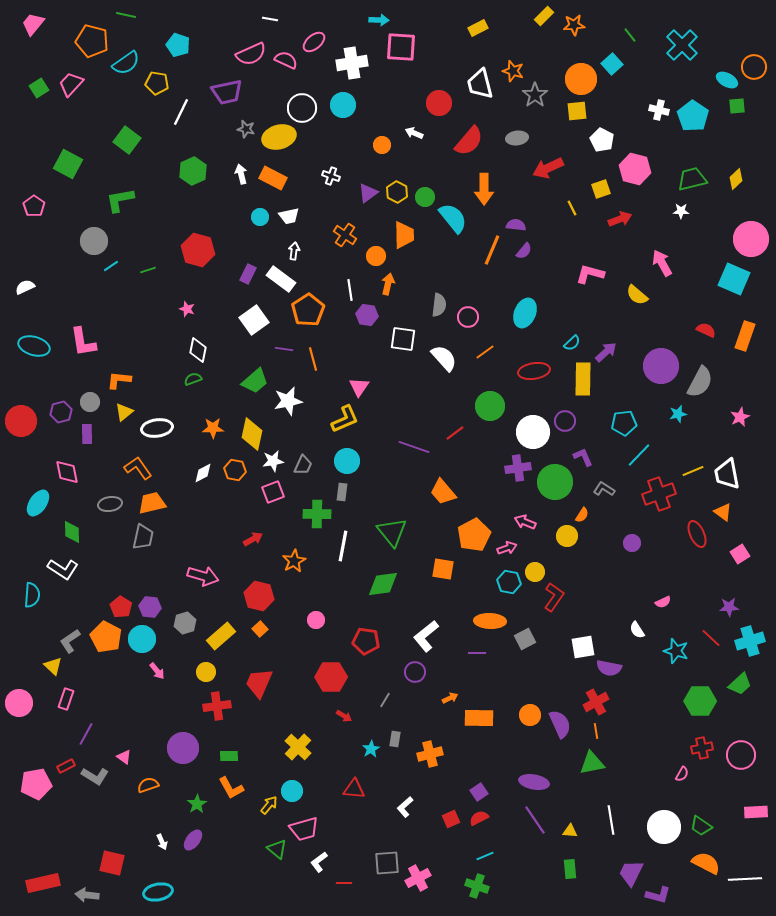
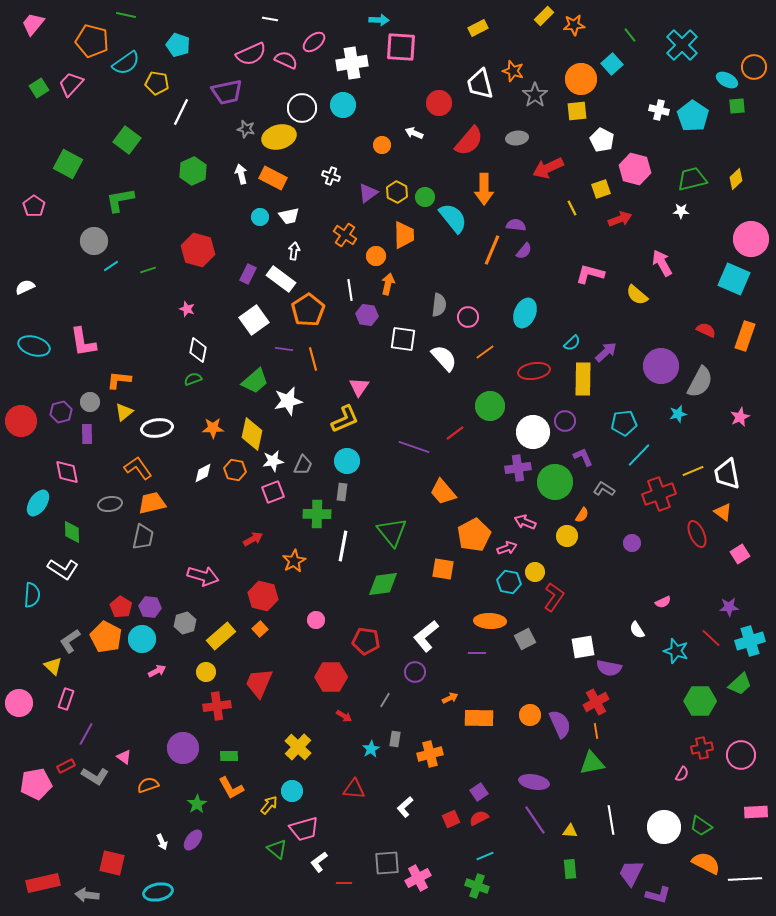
red hexagon at (259, 596): moved 4 px right
pink arrow at (157, 671): rotated 78 degrees counterclockwise
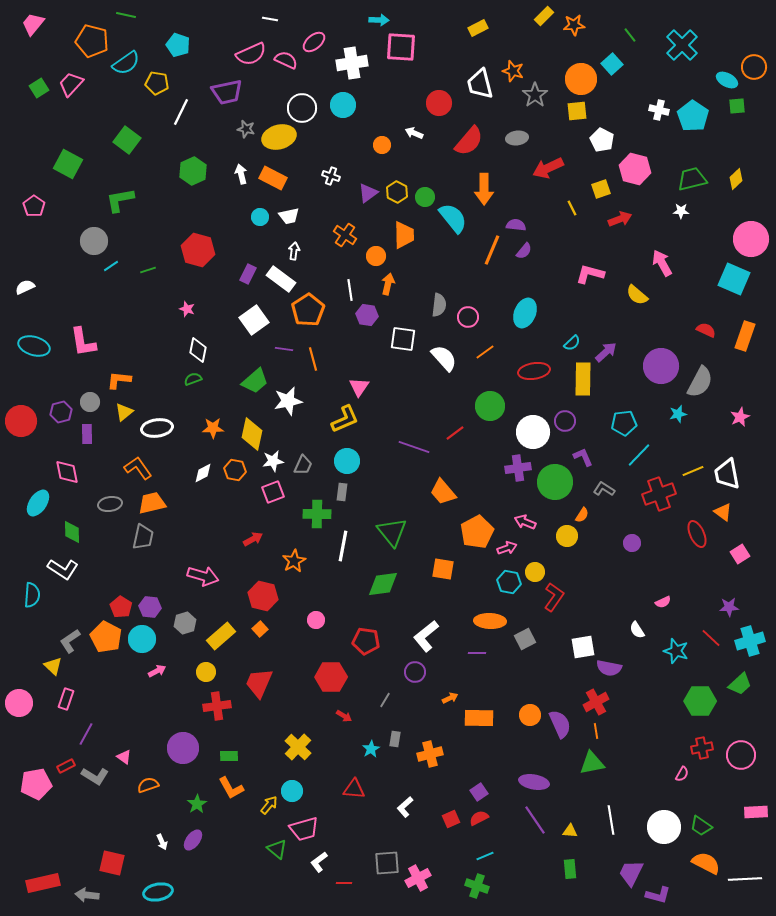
orange pentagon at (474, 535): moved 3 px right, 3 px up
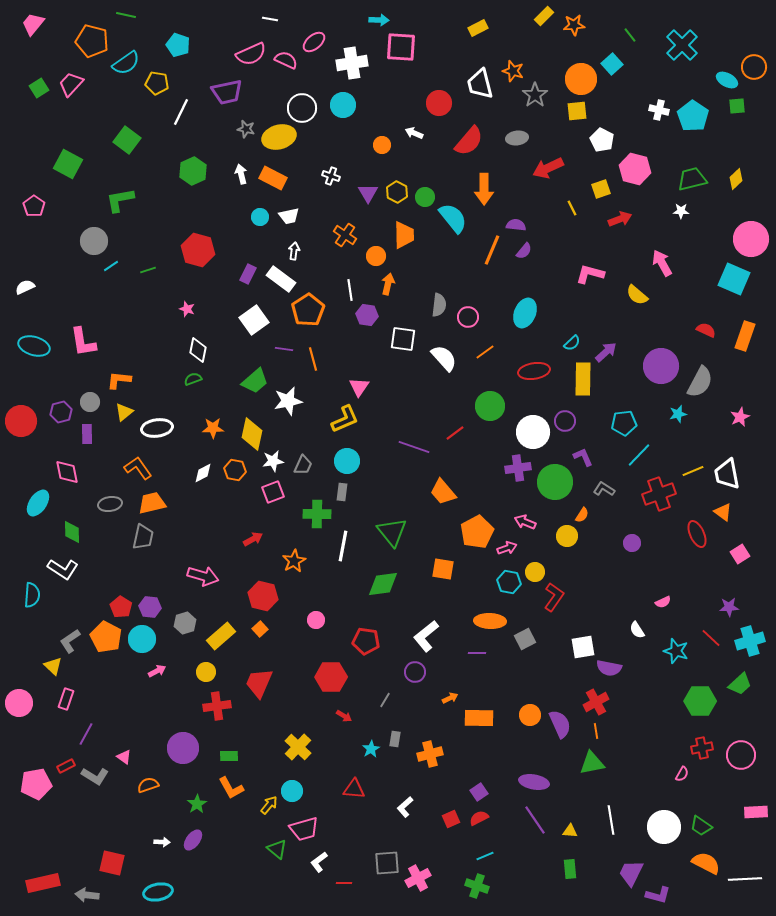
purple triangle at (368, 193): rotated 25 degrees counterclockwise
white arrow at (162, 842): rotated 63 degrees counterclockwise
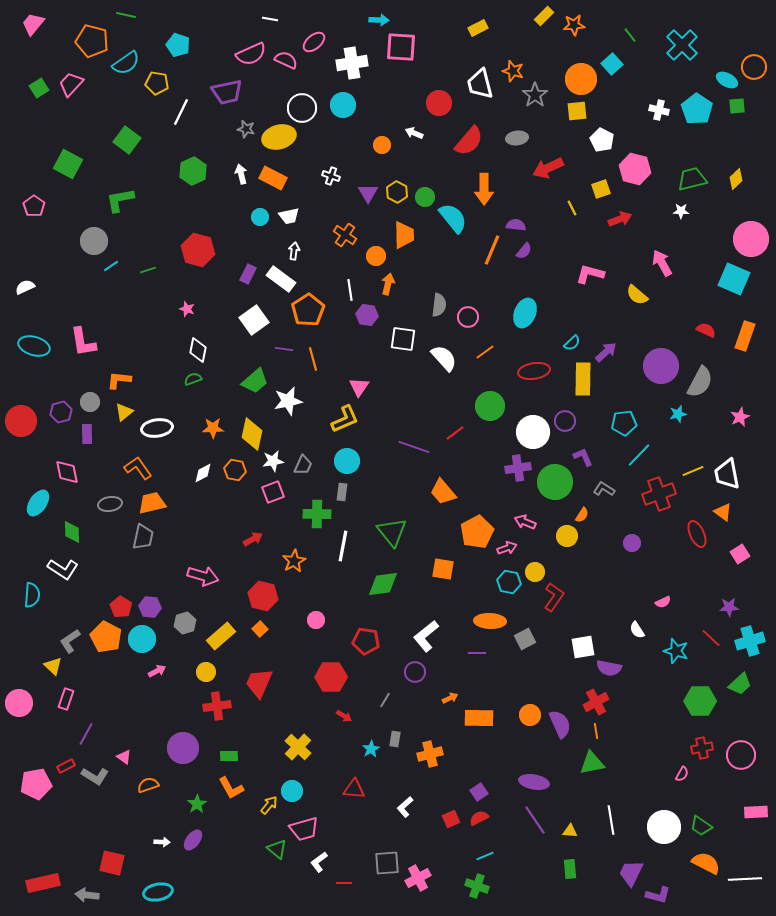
cyan pentagon at (693, 116): moved 4 px right, 7 px up
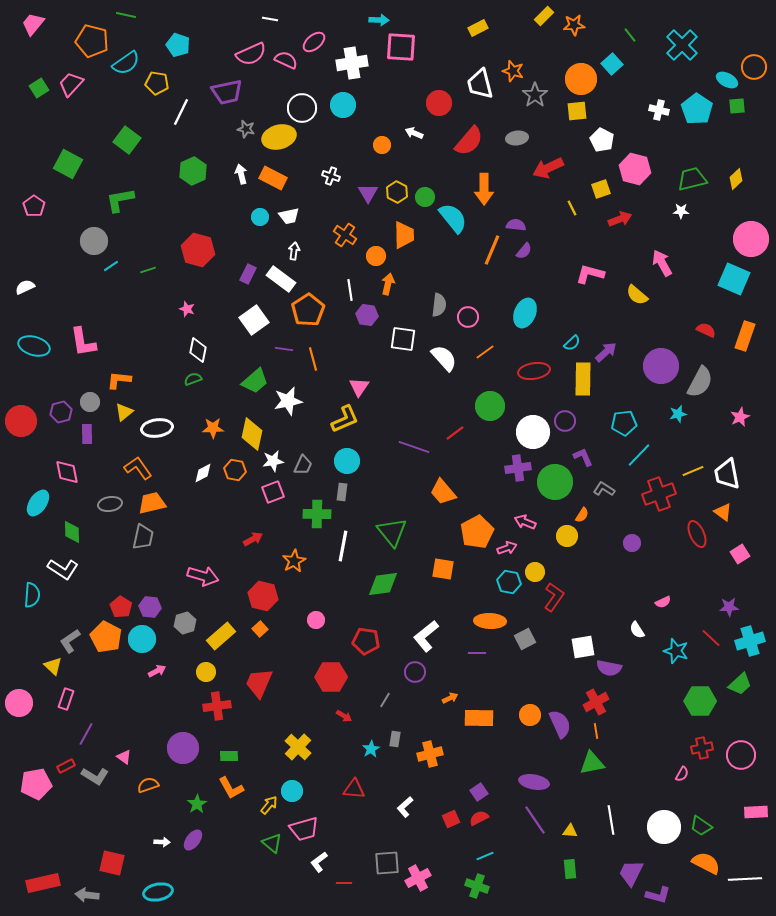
green triangle at (277, 849): moved 5 px left, 6 px up
